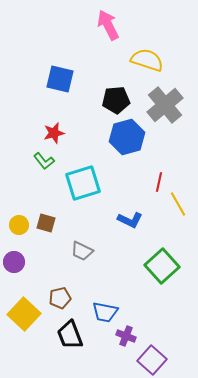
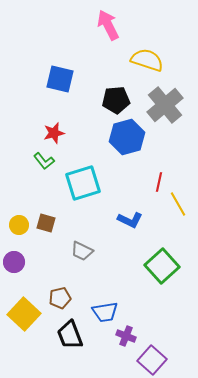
blue trapezoid: rotated 20 degrees counterclockwise
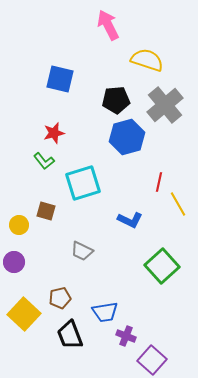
brown square: moved 12 px up
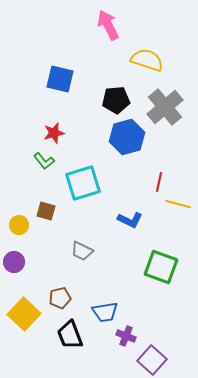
gray cross: moved 2 px down
yellow line: rotated 45 degrees counterclockwise
green square: moved 1 px left, 1 px down; rotated 28 degrees counterclockwise
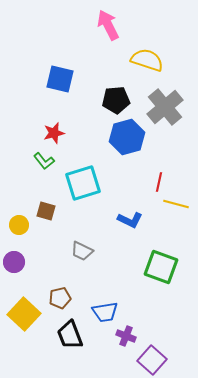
yellow line: moved 2 px left
